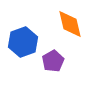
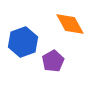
orange diamond: rotated 16 degrees counterclockwise
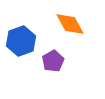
blue hexagon: moved 2 px left, 1 px up
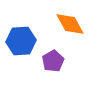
blue hexagon: rotated 16 degrees clockwise
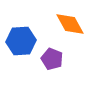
purple pentagon: moved 1 px left, 2 px up; rotated 20 degrees counterclockwise
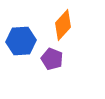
orange diamond: moved 7 px left, 1 px down; rotated 72 degrees clockwise
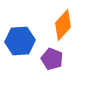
blue hexagon: moved 1 px left
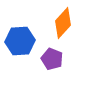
orange diamond: moved 2 px up
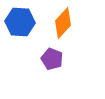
blue hexagon: moved 19 px up; rotated 8 degrees clockwise
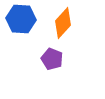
blue hexagon: moved 1 px right, 3 px up
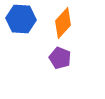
purple pentagon: moved 8 px right, 1 px up
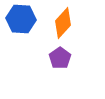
purple pentagon: rotated 15 degrees clockwise
